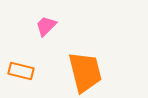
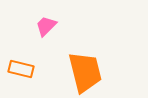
orange rectangle: moved 2 px up
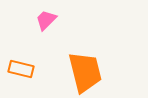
pink trapezoid: moved 6 px up
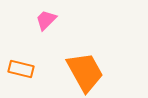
orange trapezoid: rotated 15 degrees counterclockwise
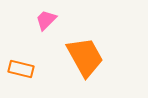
orange trapezoid: moved 15 px up
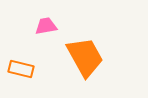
pink trapezoid: moved 6 px down; rotated 35 degrees clockwise
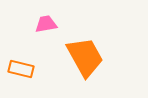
pink trapezoid: moved 2 px up
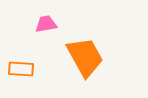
orange rectangle: rotated 10 degrees counterclockwise
